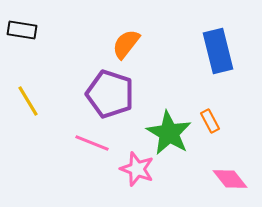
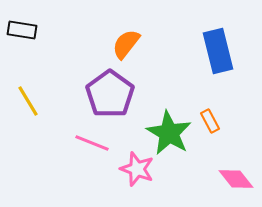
purple pentagon: rotated 18 degrees clockwise
pink diamond: moved 6 px right
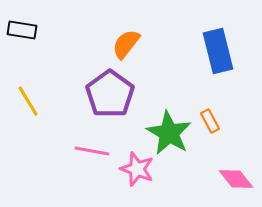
pink line: moved 8 px down; rotated 12 degrees counterclockwise
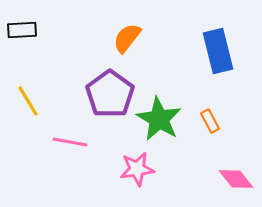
black rectangle: rotated 12 degrees counterclockwise
orange semicircle: moved 1 px right, 6 px up
green star: moved 10 px left, 14 px up
pink line: moved 22 px left, 9 px up
pink star: rotated 28 degrees counterclockwise
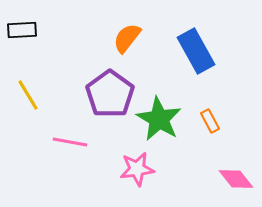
blue rectangle: moved 22 px left; rotated 15 degrees counterclockwise
yellow line: moved 6 px up
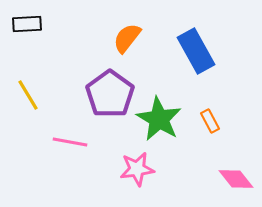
black rectangle: moved 5 px right, 6 px up
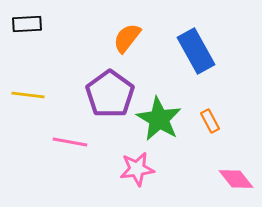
yellow line: rotated 52 degrees counterclockwise
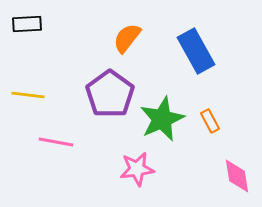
green star: moved 3 px right; rotated 18 degrees clockwise
pink line: moved 14 px left
pink diamond: moved 1 px right, 3 px up; rotated 30 degrees clockwise
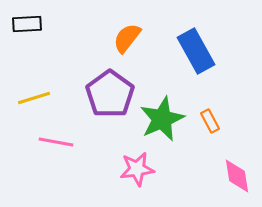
yellow line: moved 6 px right, 3 px down; rotated 24 degrees counterclockwise
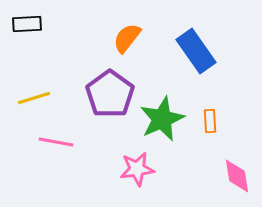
blue rectangle: rotated 6 degrees counterclockwise
orange rectangle: rotated 25 degrees clockwise
